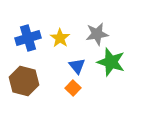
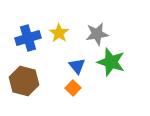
yellow star: moved 1 px left, 5 px up
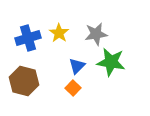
gray star: moved 1 px left
green star: rotated 8 degrees counterclockwise
blue triangle: rotated 24 degrees clockwise
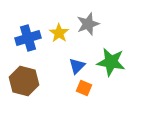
gray star: moved 8 px left, 10 px up; rotated 10 degrees counterclockwise
orange square: moved 11 px right; rotated 21 degrees counterclockwise
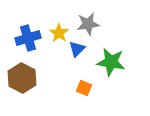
gray star: rotated 10 degrees clockwise
blue triangle: moved 17 px up
brown hexagon: moved 2 px left, 3 px up; rotated 12 degrees clockwise
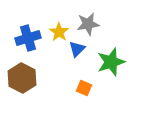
yellow star: moved 1 px up
green star: rotated 28 degrees counterclockwise
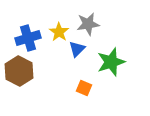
brown hexagon: moved 3 px left, 7 px up
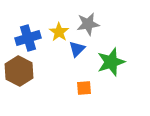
orange square: rotated 28 degrees counterclockwise
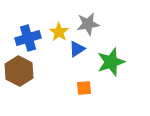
blue triangle: rotated 12 degrees clockwise
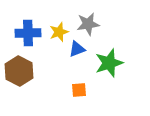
yellow star: rotated 18 degrees clockwise
blue cross: moved 5 px up; rotated 15 degrees clockwise
blue triangle: rotated 12 degrees clockwise
green star: moved 2 px left, 1 px down
orange square: moved 5 px left, 2 px down
